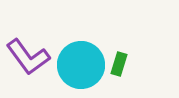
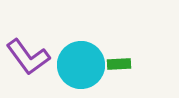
green rectangle: rotated 70 degrees clockwise
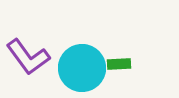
cyan circle: moved 1 px right, 3 px down
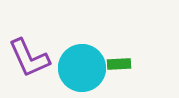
purple L-shape: moved 1 px right, 1 px down; rotated 12 degrees clockwise
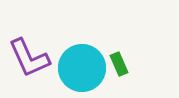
green rectangle: rotated 70 degrees clockwise
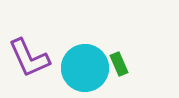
cyan circle: moved 3 px right
